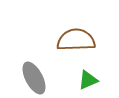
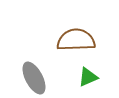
green triangle: moved 3 px up
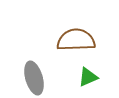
gray ellipse: rotated 12 degrees clockwise
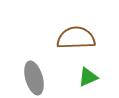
brown semicircle: moved 2 px up
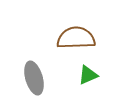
green triangle: moved 2 px up
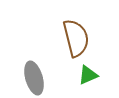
brown semicircle: rotated 78 degrees clockwise
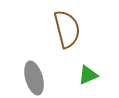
brown semicircle: moved 9 px left, 9 px up
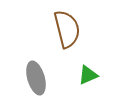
gray ellipse: moved 2 px right
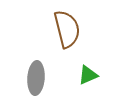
gray ellipse: rotated 20 degrees clockwise
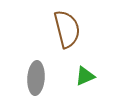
green triangle: moved 3 px left, 1 px down
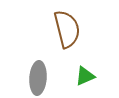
gray ellipse: moved 2 px right
